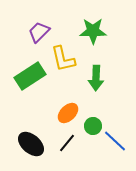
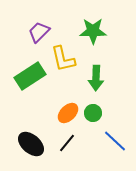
green circle: moved 13 px up
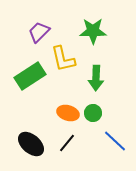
orange ellipse: rotated 60 degrees clockwise
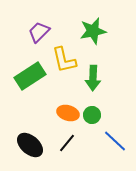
green star: rotated 12 degrees counterclockwise
yellow L-shape: moved 1 px right, 1 px down
green arrow: moved 3 px left
green circle: moved 1 px left, 2 px down
black ellipse: moved 1 px left, 1 px down
